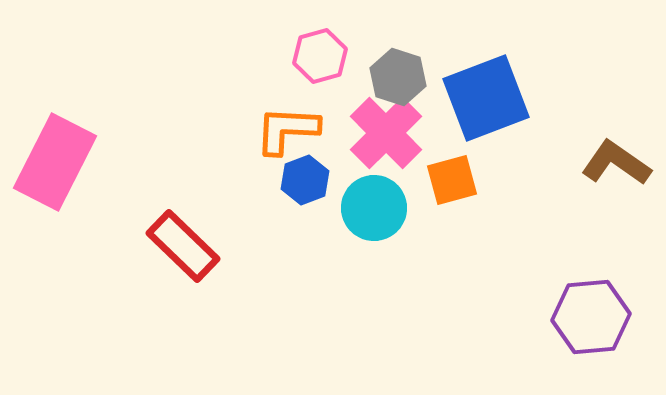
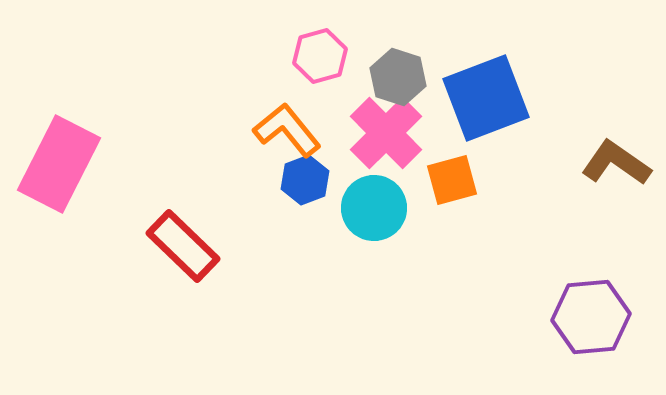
orange L-shape: rotated 48 degrees clockwise
pink rectangle: moved 4 px right, 2 px down
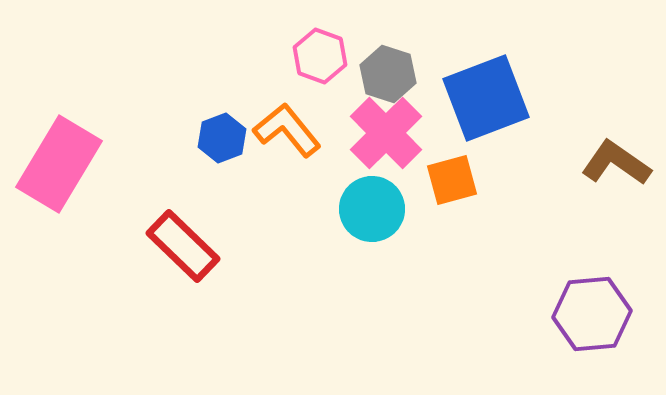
pink hexagon: rotated 24 degrees counterclockwise
gray hexagon: moved 10 px left, 3 px up
pink rectangle: rotated 4 degrees clockwise
blue hexagon: moved 83 px left, 42 px up
cyan circle: moved 2 px left, 1 px down
purple hexagon: moved 1 px right, 3 px up
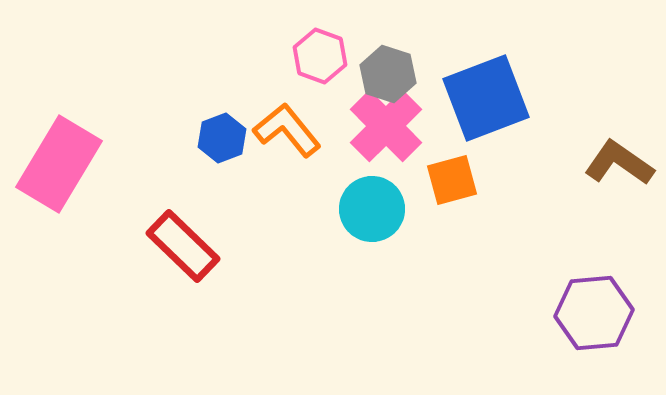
pink cross: moved 7 px up
brown L-shape: moved 3 px right
purple hexagon: moved 2 px right, 1 px up
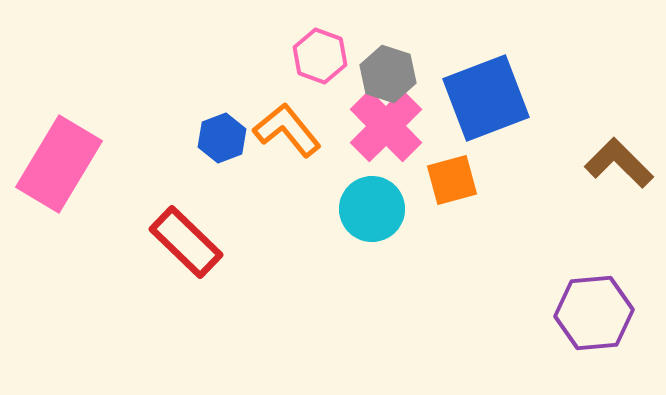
brown L-shape: rotated 10 degrees clockwise
red rectangle: moved 3 px right, 4 px up
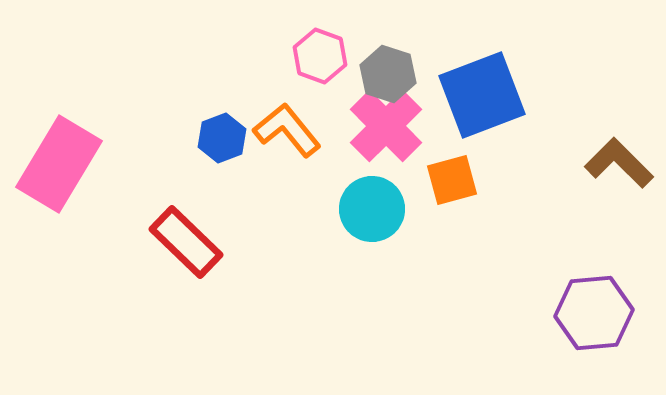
blue square: moved 4 px left, 3 px up
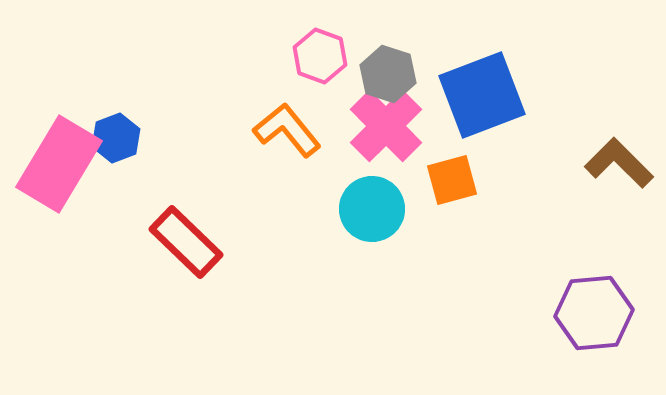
blue hexagon: moved 106 px left
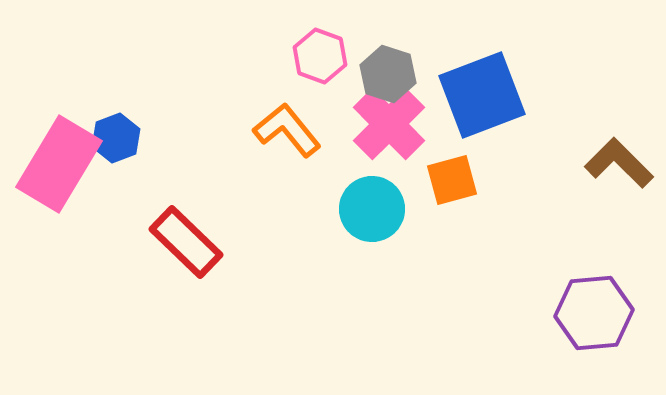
pink cross: moved 3 px right, 2 px up
